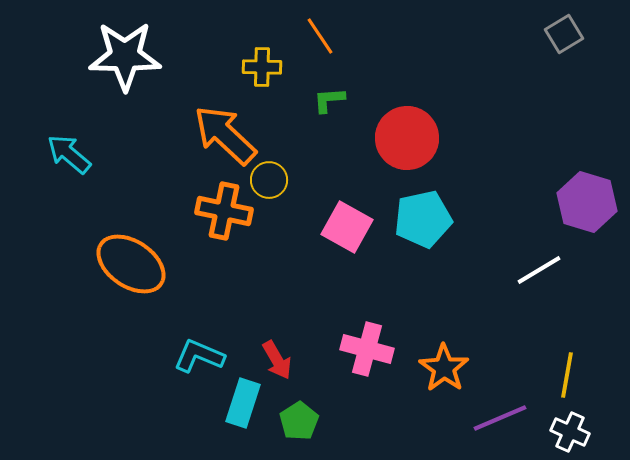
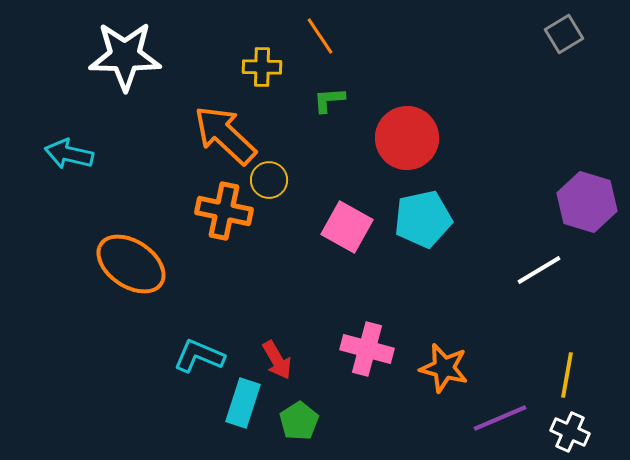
cyan arrow: rotated 27 degrees counterclockwise
orange star: rotated 21 degrees counterclockwise
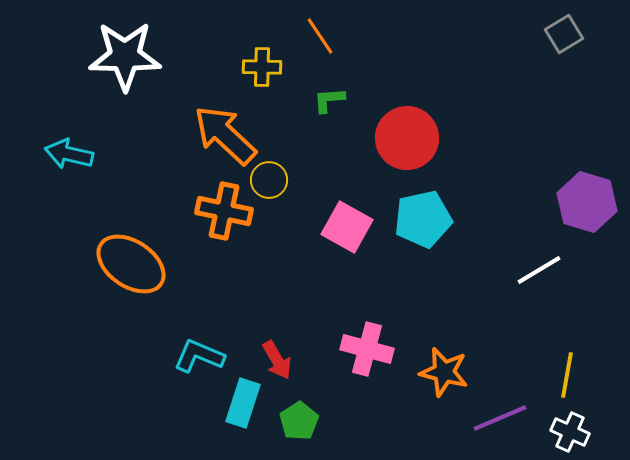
orange star: moved 4 px down
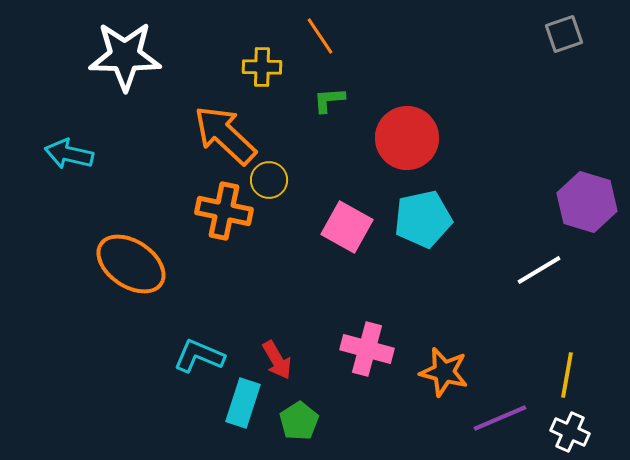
gray square: rotated 12 degrees clockwise
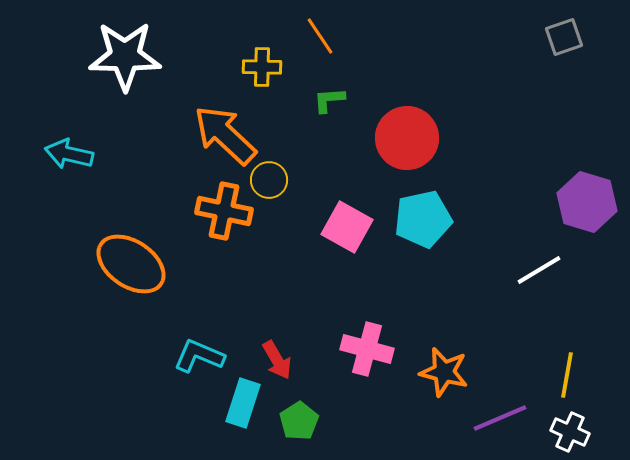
gray square: moved 3 px down
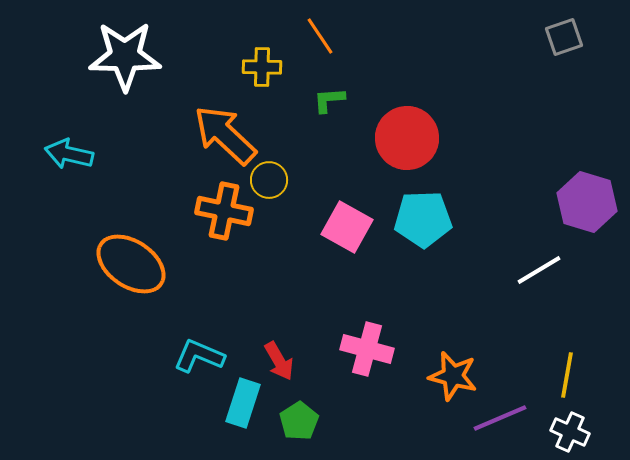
cyan pentagon: rotated 10 degrees clockwise
red arrow: moved 2 px right, 1 px down
orange star: moved 9 px right, 4 px down
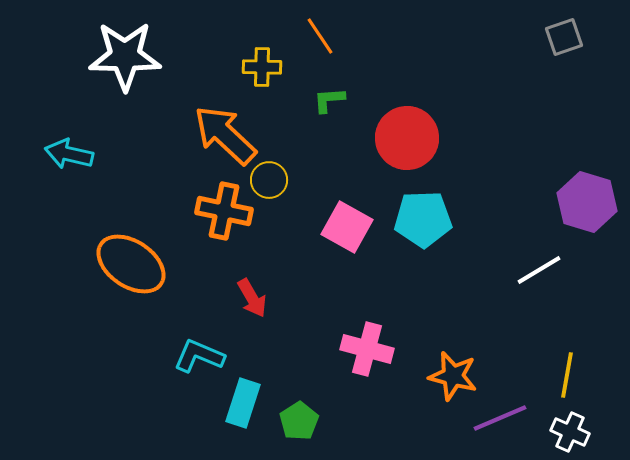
red arrow: moved 27 px left, 63 px up
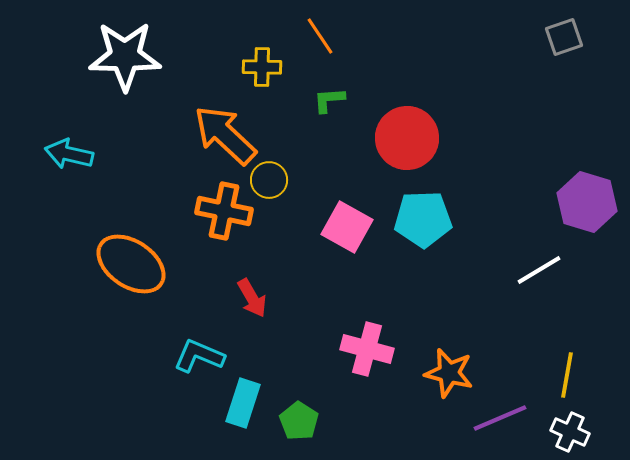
orange star: moved 4 px left, 3 px up
green pentagon: rotated 6 degrees counterclockwise
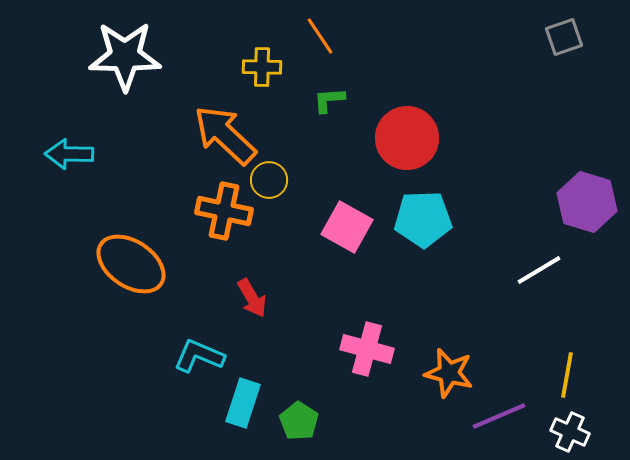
cyan arrow: rotated 12 degrees counterclockwise
purple line: moved 1 px left, 2 px up
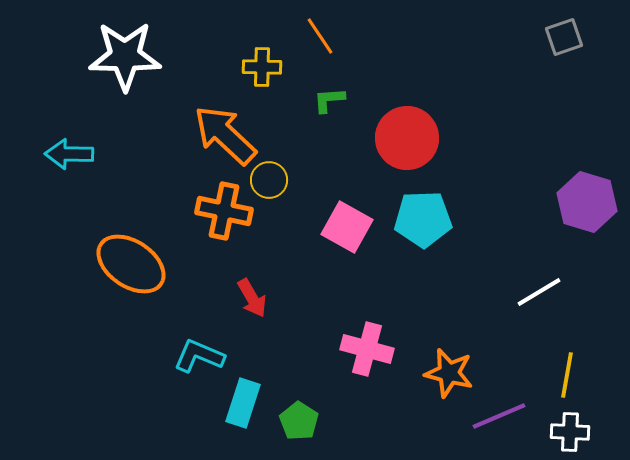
white line: moved 22 px down
white cross: rotated 21 degrees counterclockwise
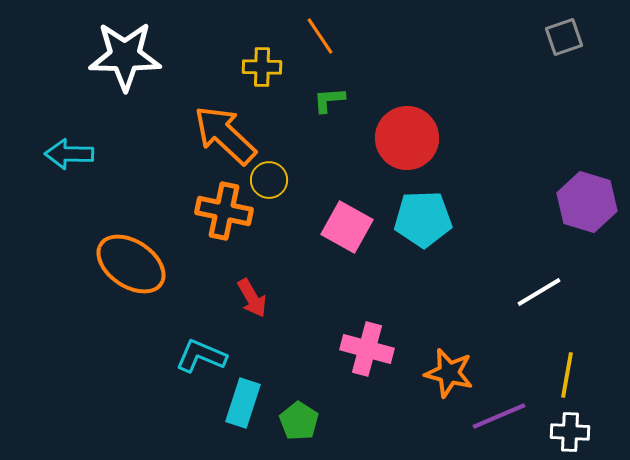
cyan L-shape: moved 2 px right
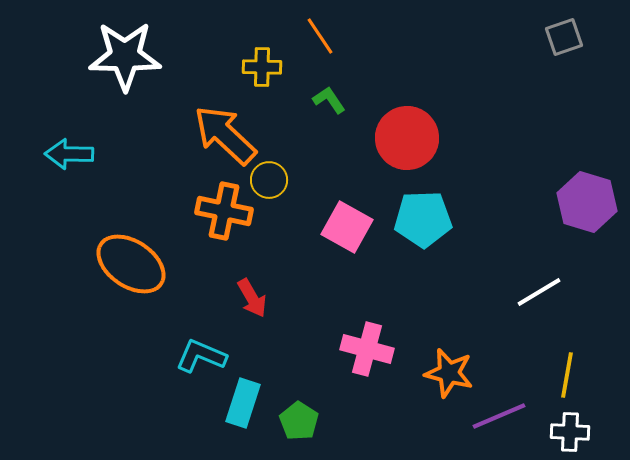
green L-shape: rotated 60 degrees clockwise
